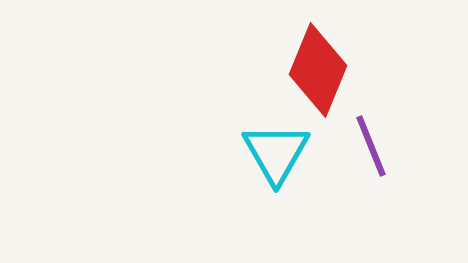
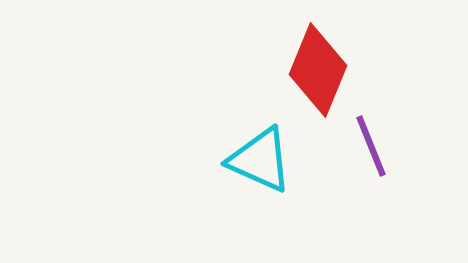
cyan triangle: moved 16 px left, 7 px down; rotated 36 degrees counterclockwise
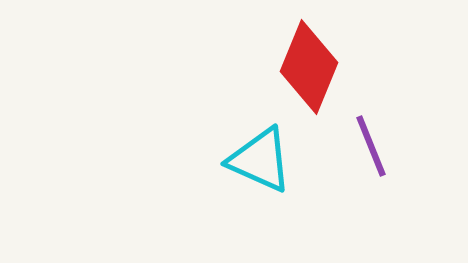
red diamond: moved 9 px left, 3 px up
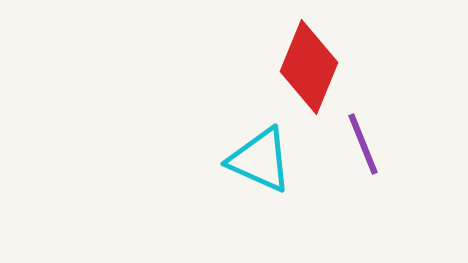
purple line: moved 8 px left, 2 px up
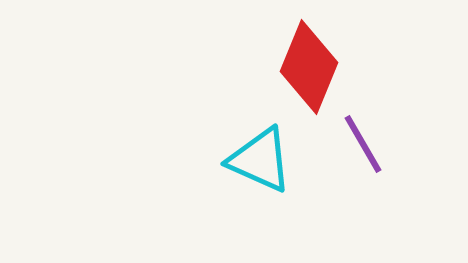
purple line: rotated 8 degrees counterclockwise
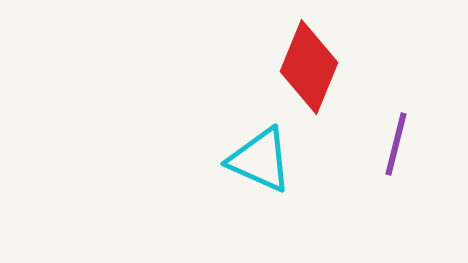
purple line: moved 33 px right; rotated 44 degrees clockwise
